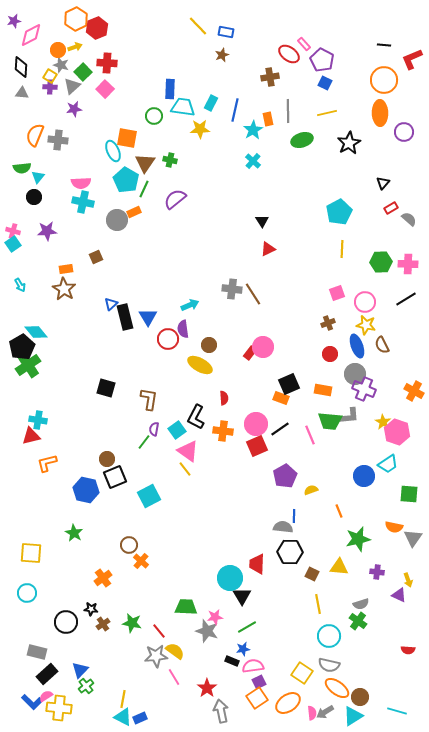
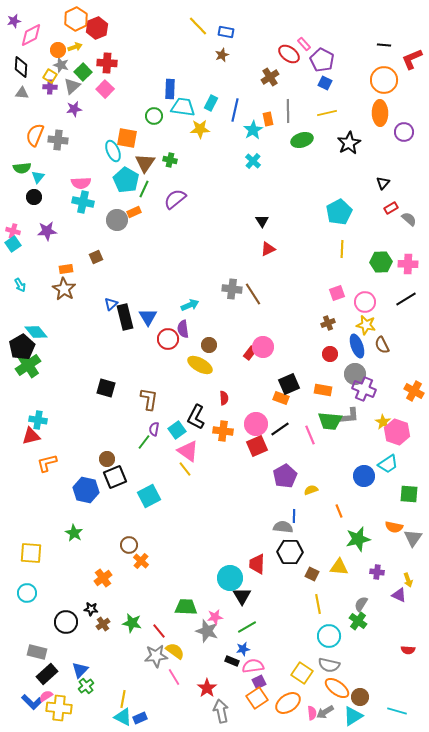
brown cross at (270, 77): rotated 24 degrees counterclockwise
gray semicircle at (361, 604): rotated 140 degrees clockwise
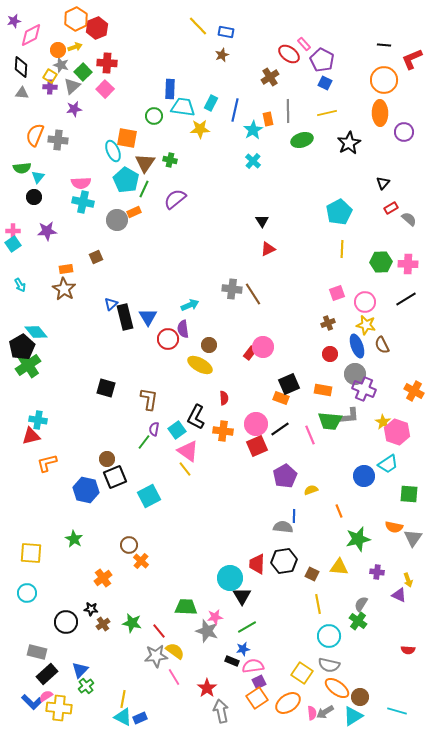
pink cross at (13, 231): rotated 16 degrees counterclockwise
green star at (74, 533): moved 6 px down
black hexagon at (290, 552): moved 6 px left, 9 px down; rotated 10 degrees counterclockwise
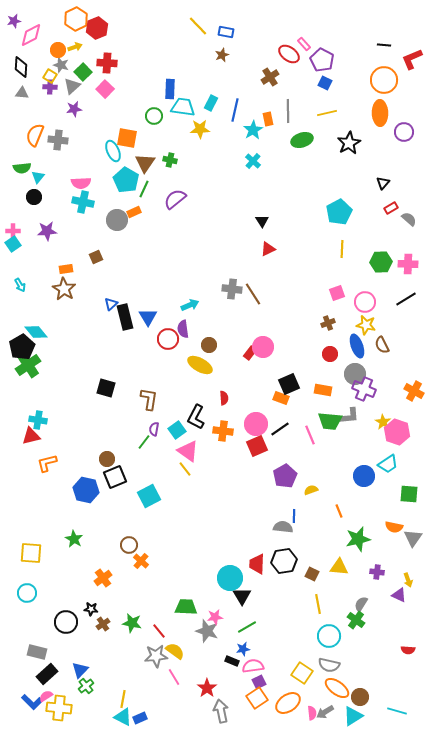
green cross at (358, 621): moved 2 px left, 1 px up
